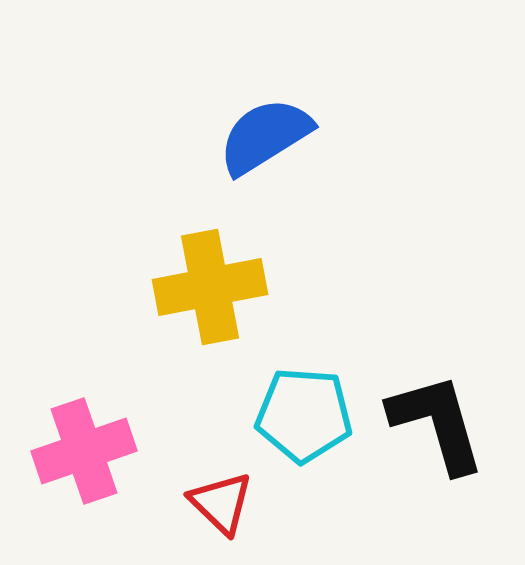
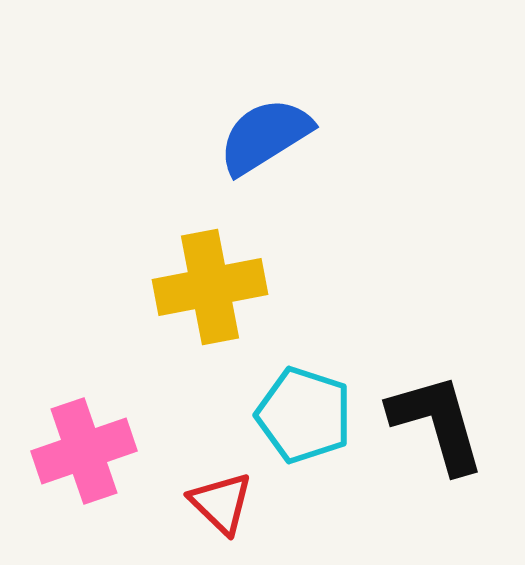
cyan pentagon: rotated 14 degrees clockwise
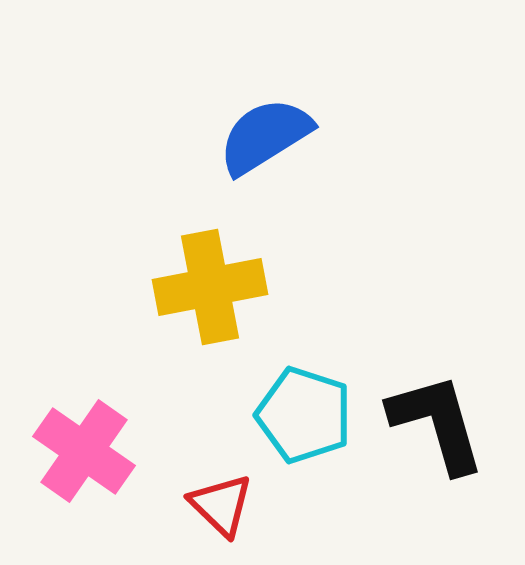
pink cross: rotated 36 degrees counterclockwise
red triangle: moved 2 px down
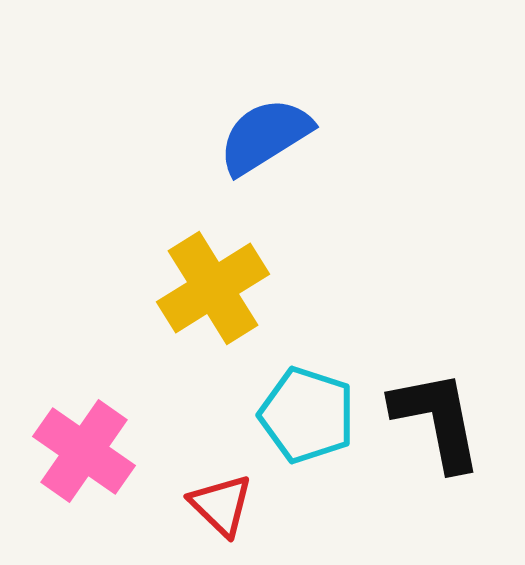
yellow cross: moved 3 px right, 1 px down; rotated 21 degrees counterclockwise
cyan pentagon: moved 3 px right
black L-shape: moved 3 px up; rotated 5 degrees clockwise
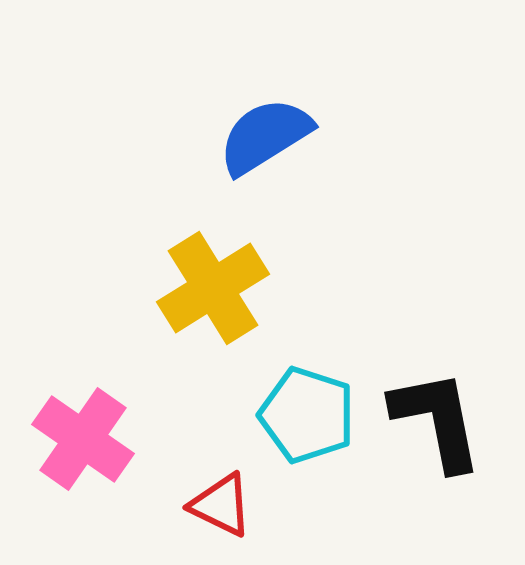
pink cross: moved 1 px left, 12 px up
red triangle: rotated 18 degrees counterclockwise
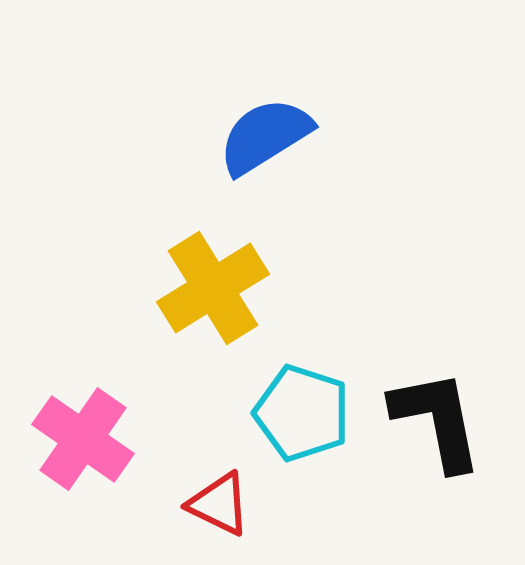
cyan pentagon: moved 5 px left, 2 px up
red triangle: moved 2 px left, 1 px up
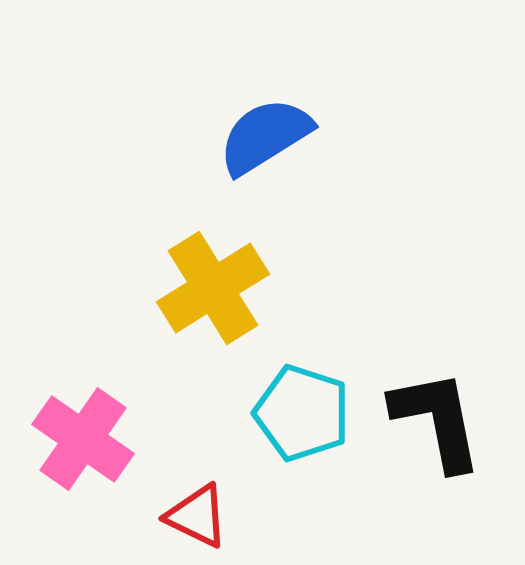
red triangle: moved 22 px left, 12 px down
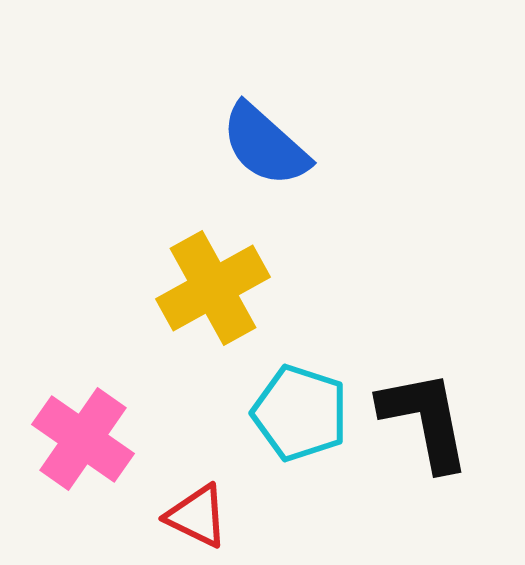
blue semicircle: moved 9 px down; rotated 106 degrees counterclockwise
yellow cross: rotated 3 degrees clockwise
cyan pentagon: moved 2 px left
black L-shape: moved 12 px left
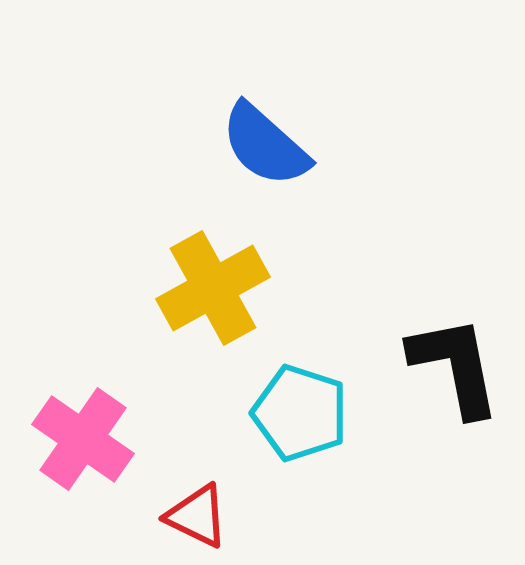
black L-shape: moved 30 px right, 54 px up
